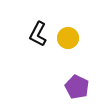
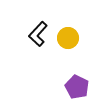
black L-shape: rotated 15 degrees clockwise
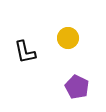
black L-shape: moved 13 px left, 18 px down; rotated 55 degrees counterclockwise
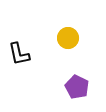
black L-shape: moved 6 px left, 2 px down
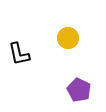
purple pentagon: moved 2 px right, 3 px down
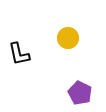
purple pentagon: moved 1 px right, 3 px down
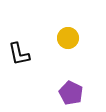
purple pentagon: moved 9 px left
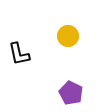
yellow circle: moved 2 px up
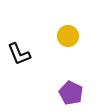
black L-shape: rotated 10 degrees counterclockwise
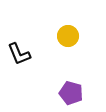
purple pentagon: rotated 10 degrees counterclockwise
